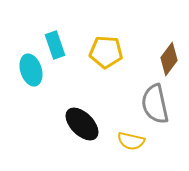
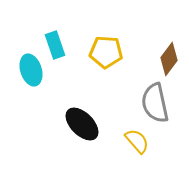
gray semicircle: moved 1 px up
yellow semicircle: moved 6 px right; rotated 144 degrees counterclockwise
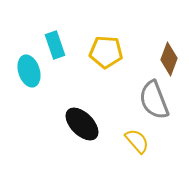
brown diamond: rotated 16 degrees counterclockwise
cyan ellipse: moved 2 px left, 1 px down
gray semicircle: moved 1 px left, 3 px up; rotated 9 degrees counterclockwise
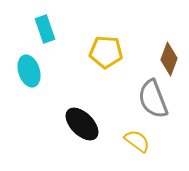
cyan rectangle: moved 10 px left, 16 px up
gray semicircle: moved 1 px left, 1 px up
yellow semicircle: rotated 12 degrees counterclockwise
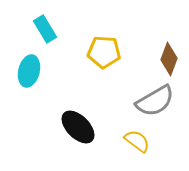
cyan rectangle: rotated 12 degrees counterclockwise
yellow pentagon: moved 2 px left
cyan ellipse: rotated 32 degrees clockwise
gray semicircle: moved 2 px right, 2 px down; rotated 99 degrees counterclockwise
black ellipse: moved 4 px left, 3 px down
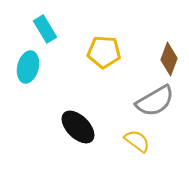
cyan ellipse: moved 1 px left, 4 px up
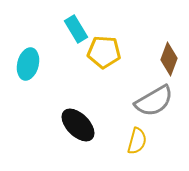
cyan rectangle: moved 31 px right
cyan ellipse: moved 3 px up
gray semicircle: moved 1 px left
black ellipse: moved 2 px up
yellow semicircle: rotated 68 degrees clockwise
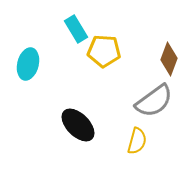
yellow pentagon: moved 1 px up
gray semicircle: rotated 6 degrees counterclockwise
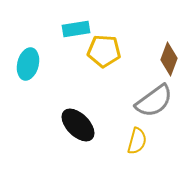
cyan rectangle: rotated 68 degrees counterclockwise
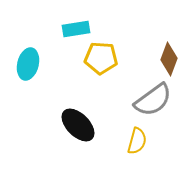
yellow pentagon: moved 3 px left, 7 px down
gray semicircle: moved 1 px left, 1 px up
